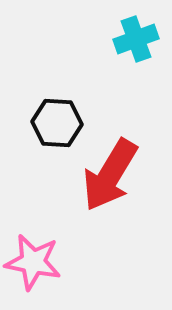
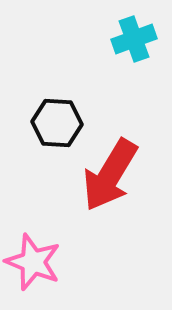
cyan cross: moved 2 px left
pink star: rotated 10 degrees clockwise
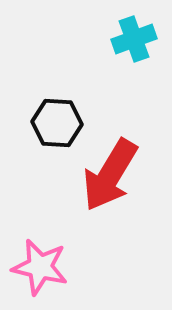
pink star: moved 7 px right, 5 px down; rotated 8 degrees counterclockwise
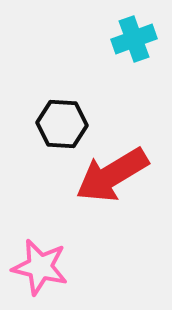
black hexagon: moved 5 px right, 1 px down
red arrow: moved 2 px right; rotated 28 degrees clockwise
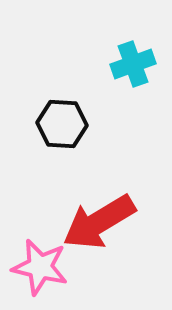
cyan cross: moved 1 px left, 25 px down
red arrow: moved 13 px left, 47 px down
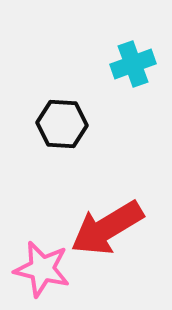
red arrow: moved 8 px right, 6 px down
pink star: moved 2 px right, 2 px down
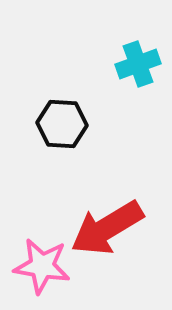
cyan cross: moved 5 px right
pink star: moved 3 px up; rotated 4 degrees counterclockwise
